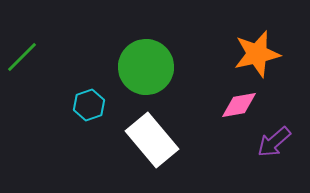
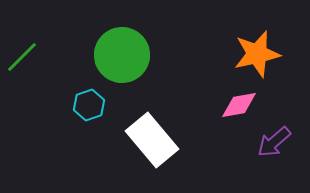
green circle: moved 24 px left, 12 px up
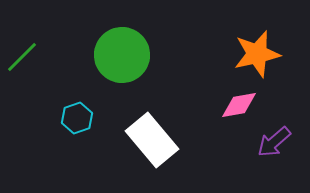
cyan hexagon: moved 12 px left, 13 px down
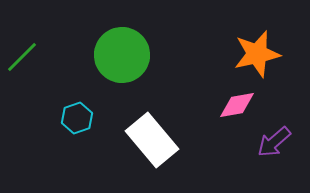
pink diamond: moved 2 px left
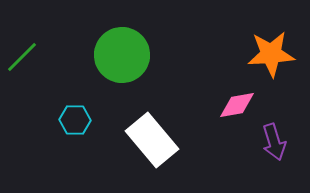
orange star: moved 14 px right; rotated 9 degrees clockwise
cyan hexagon: moved 2 px left, 2 px down; rotated 20 degrees clockwise
purple arrow: rotated 66 degrees counterclockwise
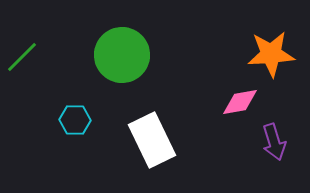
pink diamond: moved 3 px right, 3 px up
white rectangle: rotated 14 degrees clockwise
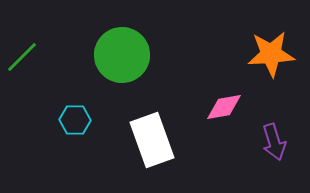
pink diamond: moved 16 px left, 5 px down
white rectangle: rotated 6 degrees clockwise
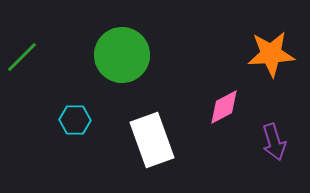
pink diamond: rotated 18 degrees counterclockwise
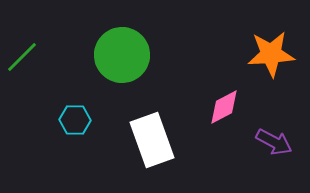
purple arrow: rotated 45 degrees counterclockwise
